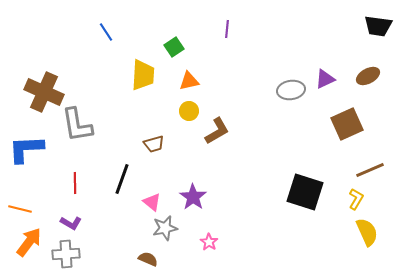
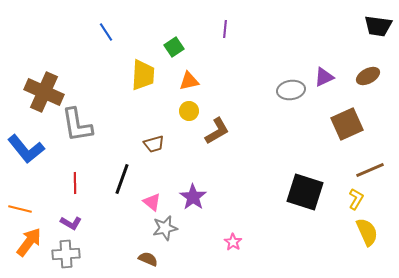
purple line: moved 2 px left
purple triangle: moved 1 px left, 2 px up
blue L-shape: rotated 126 degrees counterclockwise
pink star: moved 24 px right
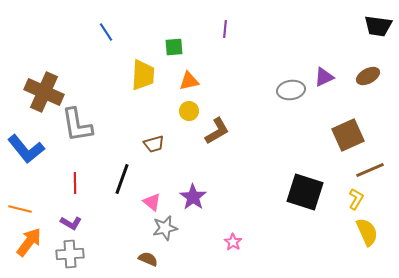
green square: rotated 30 degrees clockwise
brown square: moved 1 px right, 11 px down
gray cross: moved 4 px right
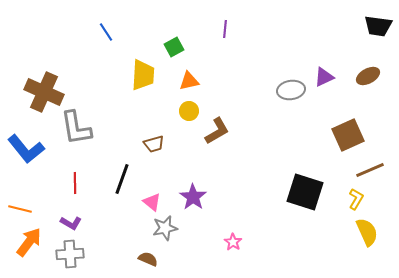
green square: rotated 24 degrees counterclockwise
gray L-shape: moved 1 px left, 3 px down
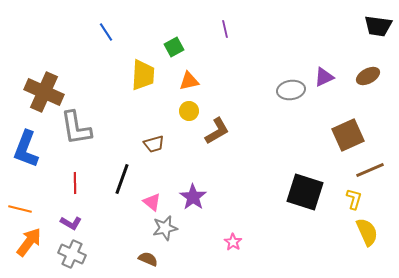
purple line: rotated 18 degrees counterclockwise
blue L-shape: rotated 60 degrees clockwise
yellow L-shape: moved 2 px left; rotated 15 degrees counterclockwise
gray cross: moved 2 px right; rotated 28 degrees clockwise
